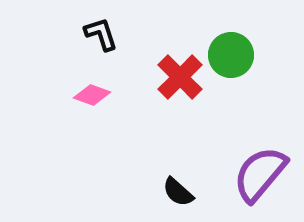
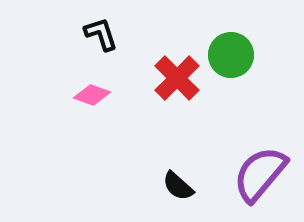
red cross: moved 3 px left, 1 px down
black semicircle: moved 6 px up
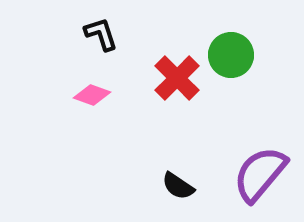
black semicircle: rotated 8 degrees counterclockwise
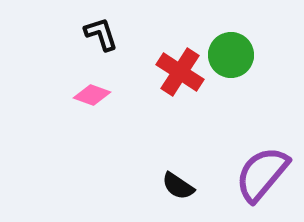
red cross: moved 3 px right, 6 px up; rotated 12 degrees counterclockwise
purple semicircle: moved 2 px right
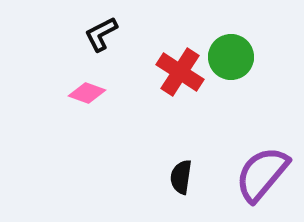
black L-shape: rotated 99 degrees counterclockwise
green circle: moved 2 px down
pink diamond: moved 5 px left, 2 px up
black semicircle: moved 3 px right, 9 px up; rotated 64 degrees clockwise
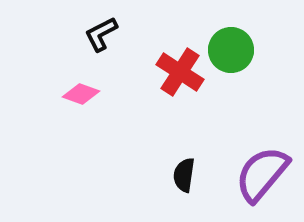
green circle: moved 7 px up
pink diamond: moved 6 px left, 1 px down
black semicircle: moved 3 px right, 2 px up
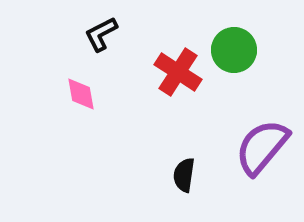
green circle: moved 3 px right
red cross: moved 2 px left
pink diamond: rotated 60 degrees clockwise
purple semicircle: moved 27 px up
